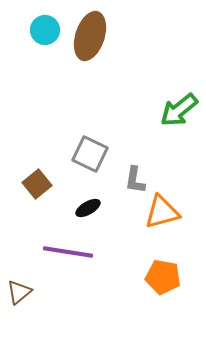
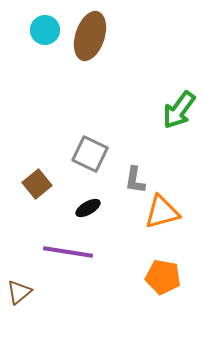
green arrow: rotated 15 degrees counterclockwise
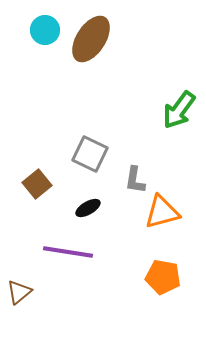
brown ellipse: moved 1 px right, 3 px down; rotated 15 degrees clockwise
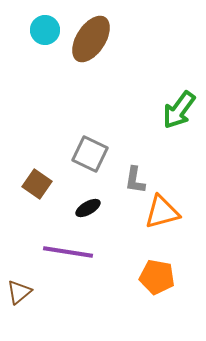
brown square: rotated 16 degrees counterclockwise
orange pentagon: moved 6 px left
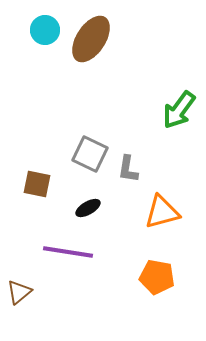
gray L-shape: moved 7 px left, 11 px up
brown square: rotated 24 degrees counterclockwise
